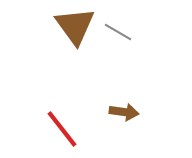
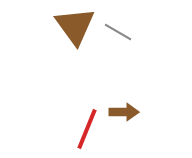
brown arrow: rotated 8 degrees counterclockwise
red line: moved 25 px right; rotated 60 degrees clockwise
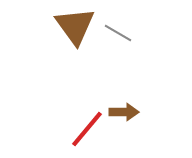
gray line: moved 1 px down
red line: rotated 18 degrees clockwise
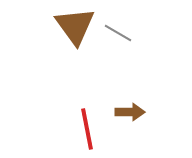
brown arrow: moved 6 px right
red line: rotated 51 degrees counterclockwise
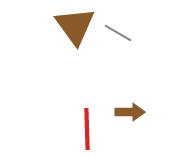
red line: rotated 9 degrees clockwise
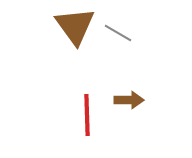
brown arrow: moved 1 px left, 12 px up
red line: moved 14 px up
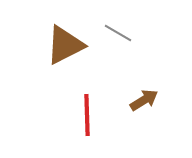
brown triangle: moved 10 px left, 19 px down; rotated 39 degrees clockwise
brown arrow: moved 15 px right; rotated 32 degrees counterclockwise
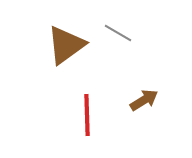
brown triangle: moved 1 px right; rotated 9 degrees counterclockwise
